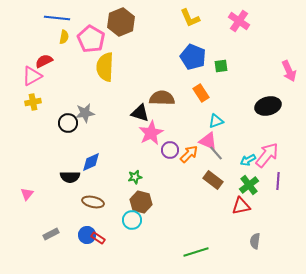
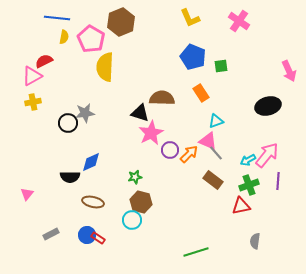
green cross at (249, 185): rotated 18 degrees clockwise
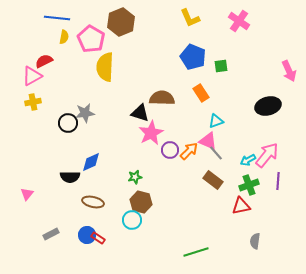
orange arrow at (189, 154): moved 3 px up
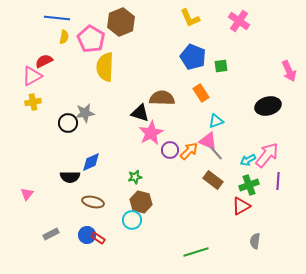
red triangle at (241, 206): rotated 18 degrees counterclockwise
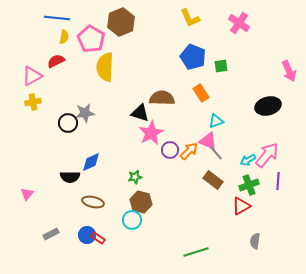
pink cross at (239, 21): moved 2 px down
red semicircle at (44, 61): moved 12 px right
